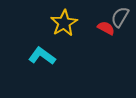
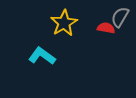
red semicircle: rotated 18 degrees counterclockwise
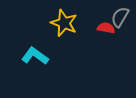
yellow star: rotated 20 degrees counterclockwise
cyan L-shape: moved 7 px left
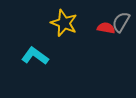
gray semicircle: moved 1 px right, 5 px down
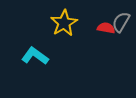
yellow star: rotated 20 degrees clockwise
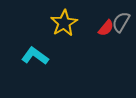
red semicircle: rotated 120 degrees clockwise
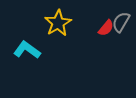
yellow star: moved 6 px left
cyan L-shape: moved 8 px left, 6 px up
